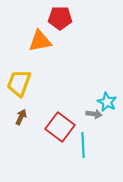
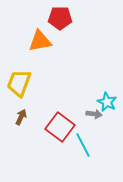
cyan line: rotated 25 degrees counterclockwise
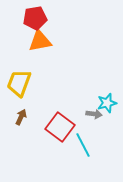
red pentagon: moved 25 px left; rotated 10 degrees counterclockwise
cyan star: moved 1 px down; rotated 30 degrees clockwise
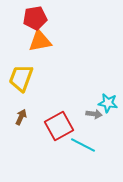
yellow trapezoid: moved 2 px right, 5 px up
cyan star: moved 1 px right; rotated 24 degrees clockwise
red square: moved 1 px left, 1 px up; rotated 24 degrees clockwise
cyan line: rotated 35 degrees counterclockwise
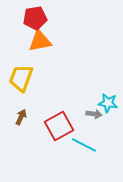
cyan line: moved 1 px right
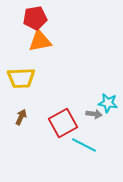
yellow trapezoid: rotated 112 degrees counterclockwise
red square: moved 4 px right, 3 px up
